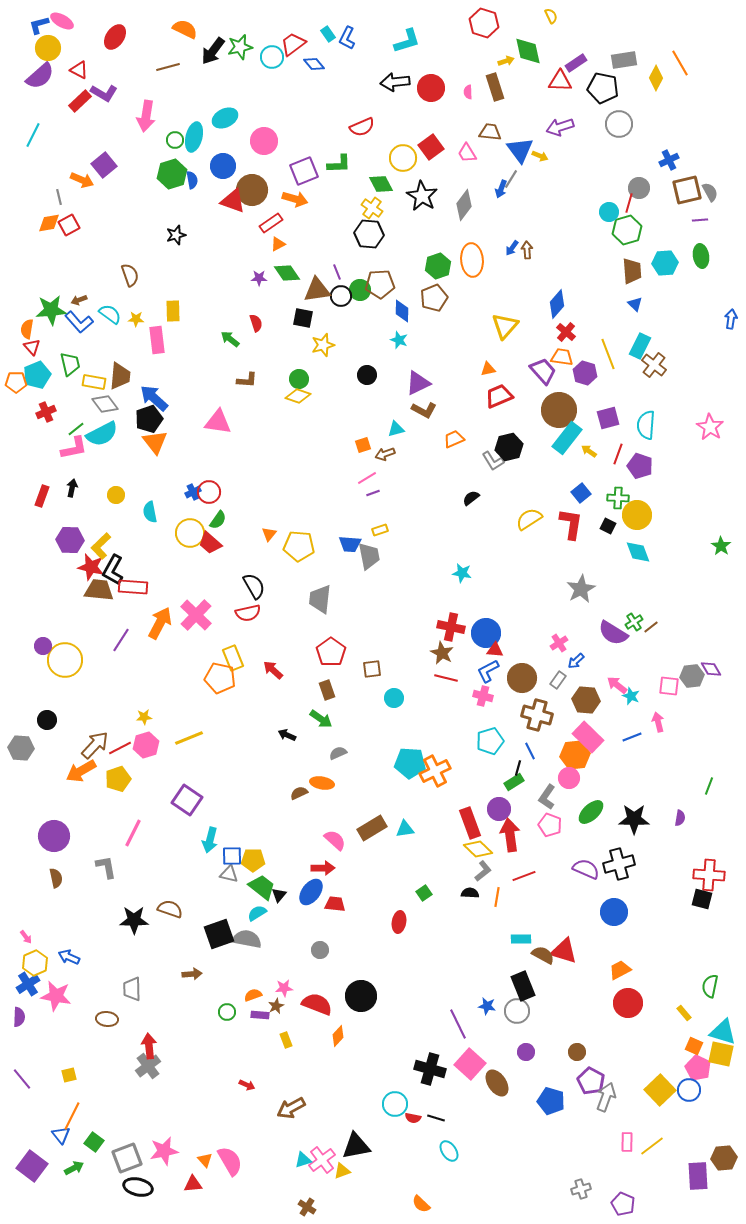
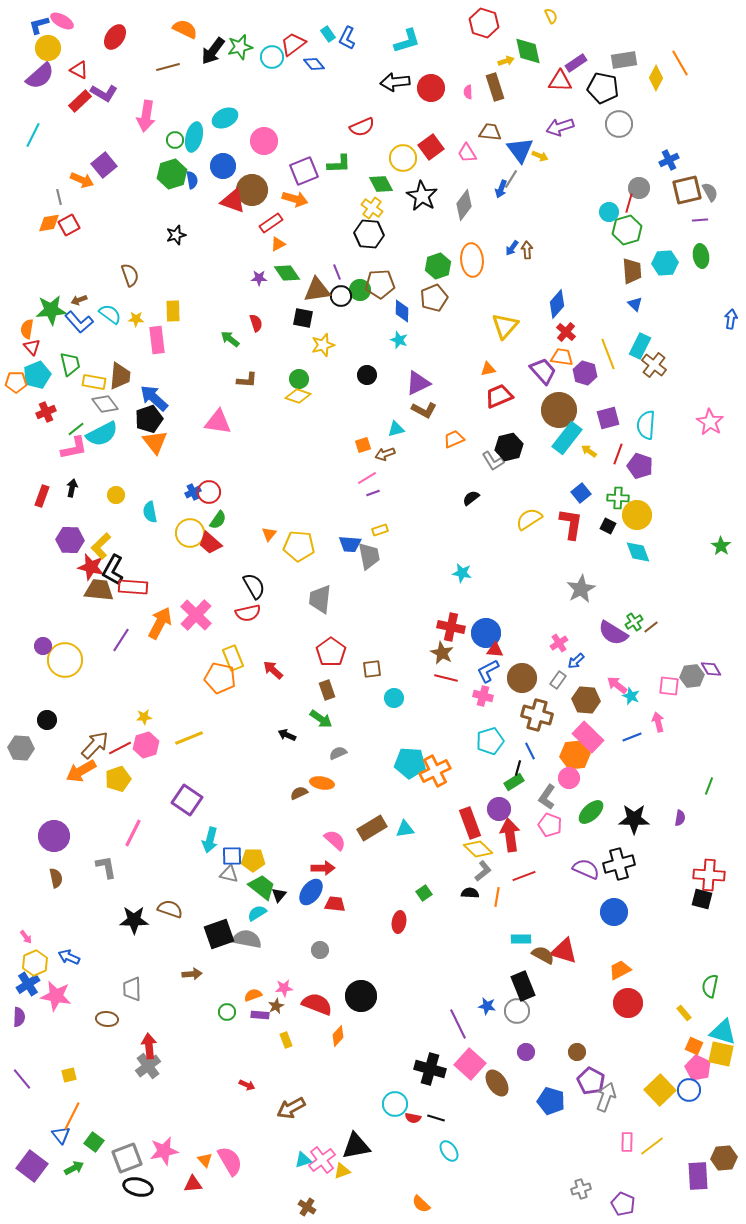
pink star at (710, 427): moved 5 px up
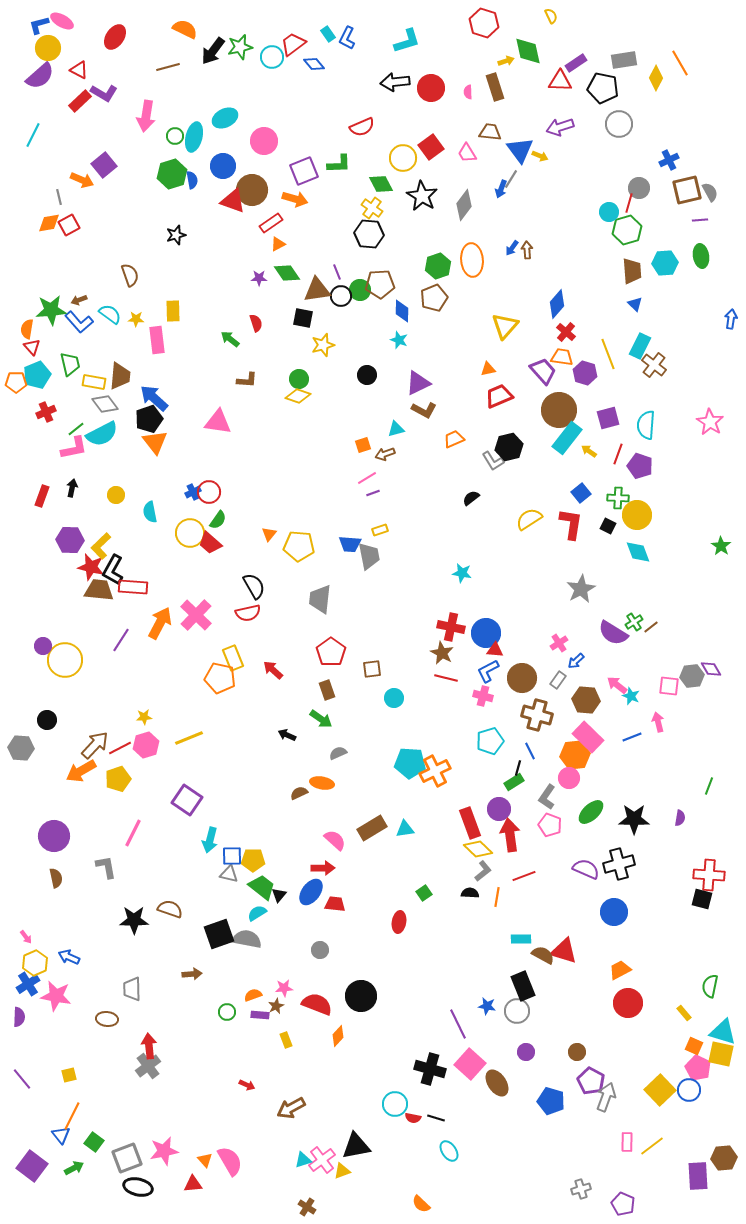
green circle at (175, 140): moved 4 px up
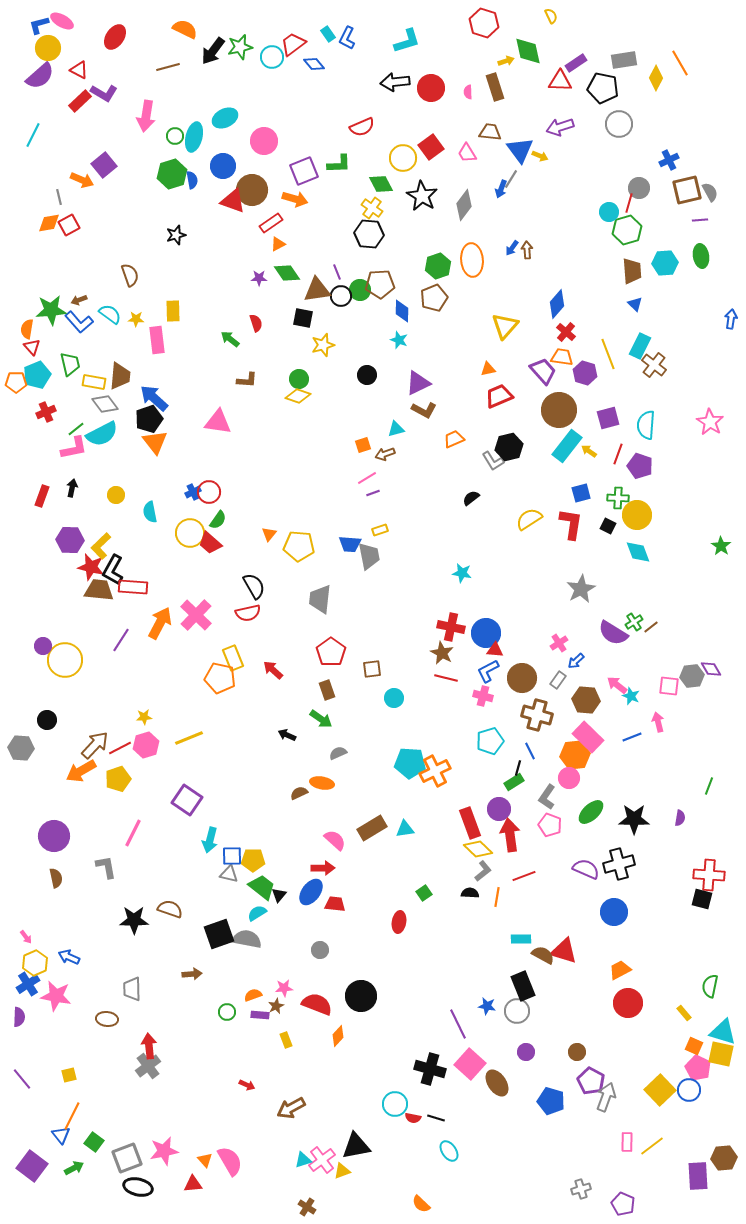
cyan rectangle at (567, 438): moved 8 px down
blue square at (581, 493): rotated 24 degrees clockwise
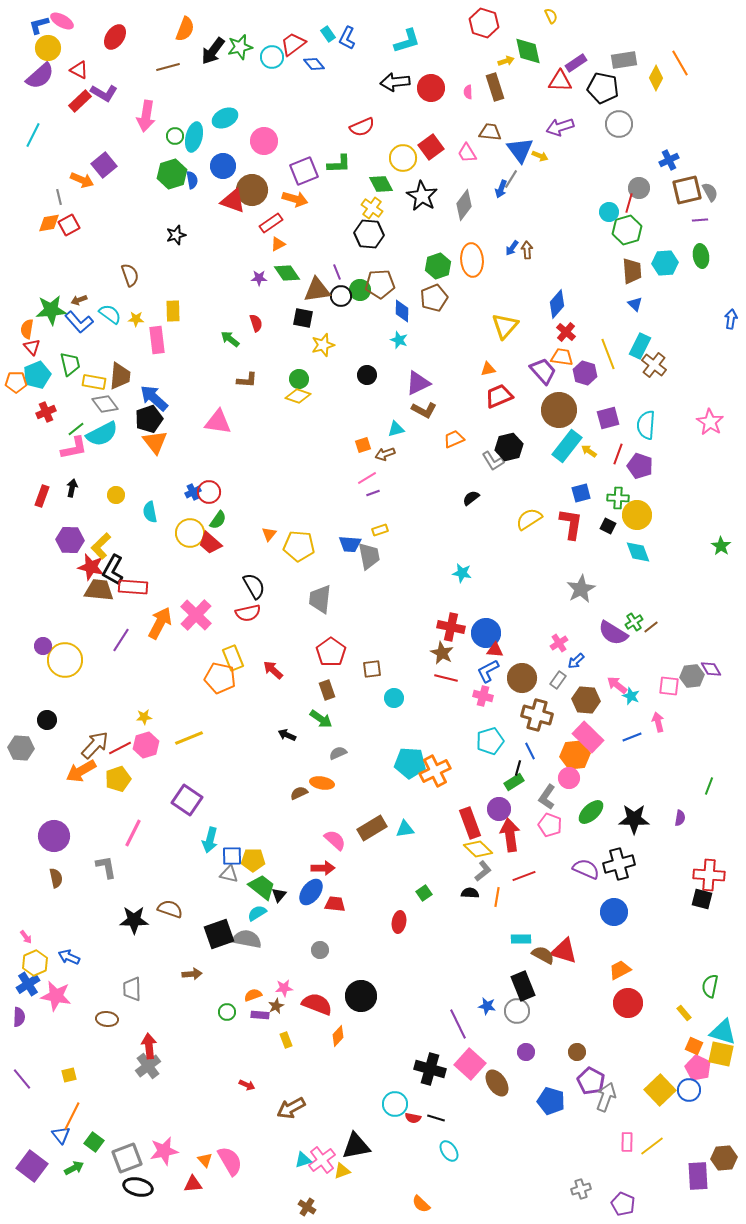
orange semicircle at (185, 29): rotated 85 degrees clockwise
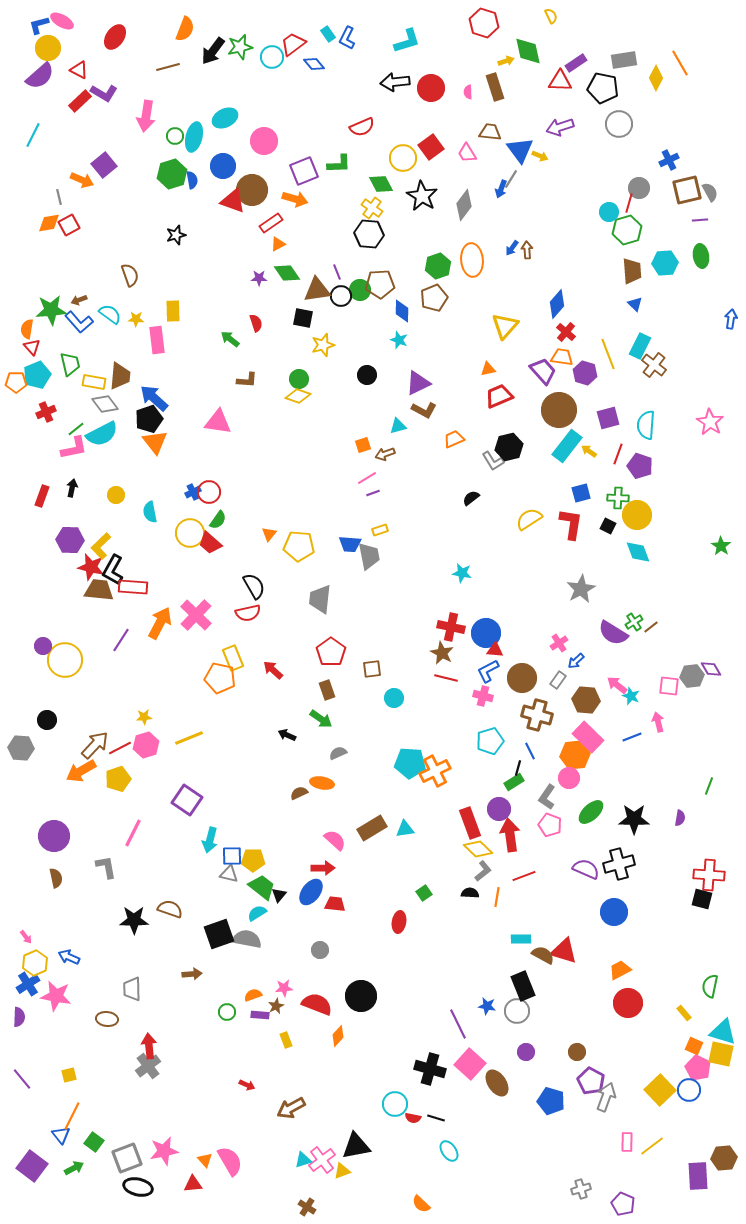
cyan triangle at (396, 429): moved 2 px right, 3 px up
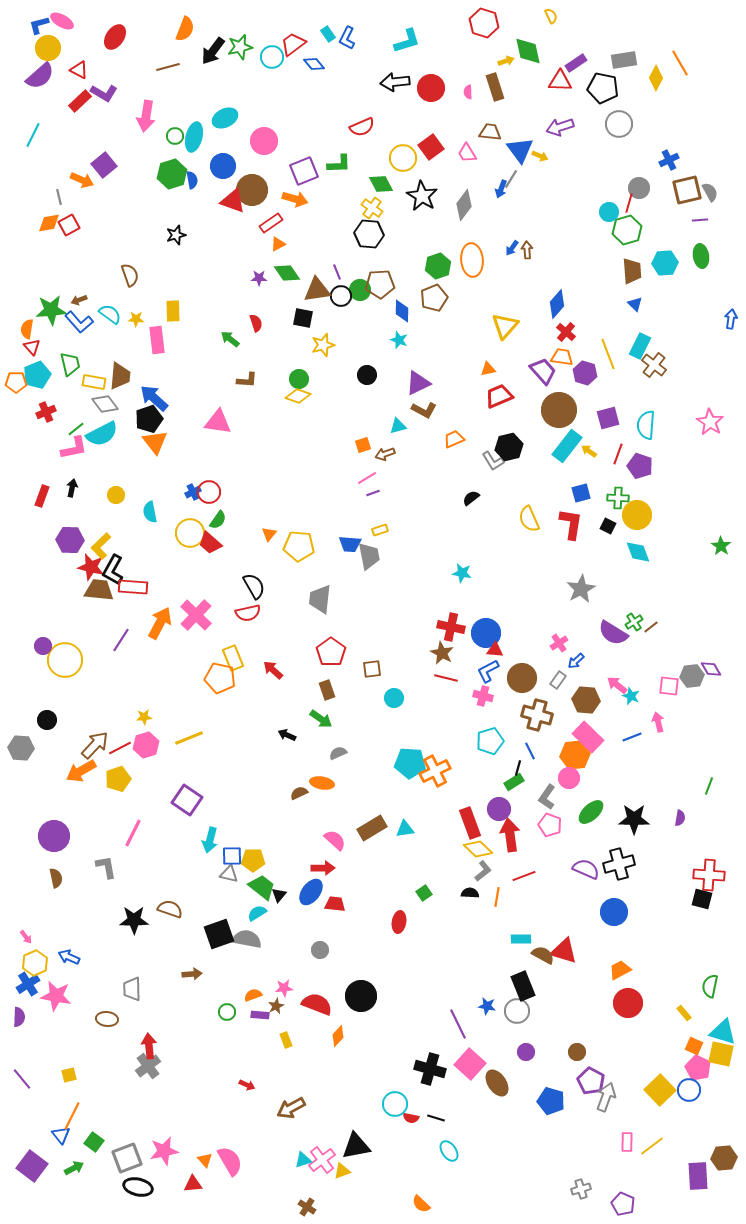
yellow semicircle at (529, 519): rotated 80 degrees counterclockwise
red semicircle at (413, 1118): moved 2 px left
